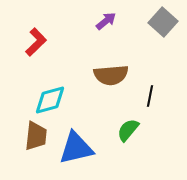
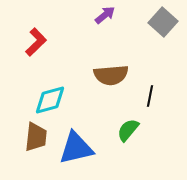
purple arrow: moved 1 px left, 6 px up
brown trapezoid: moved 1 px down
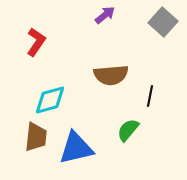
red L-shape: rotated 12 degrees counterclockwise
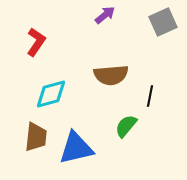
gray square: rotated 24 degrees clockwise
cyan diamond: moved 1 px right, 6 px up
green semicircle: moved 2 px left, 4 px up
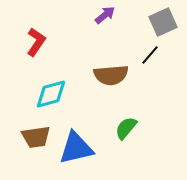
black line: moved 41 px up; rotated 30 degrees clockwise
green semicircle: moved 2 px down
brown trapezoid: rotated 76 degrees clockwise
